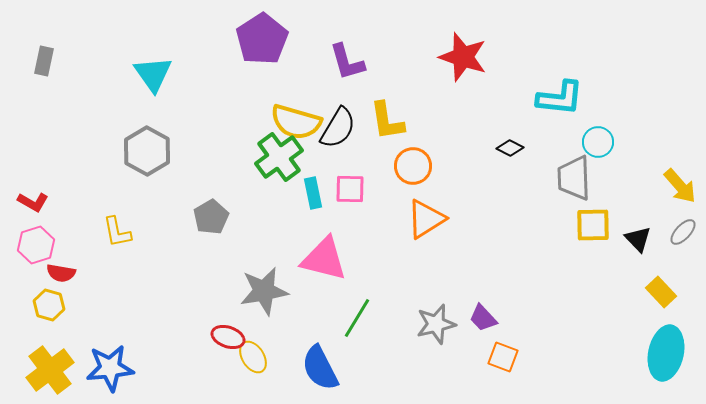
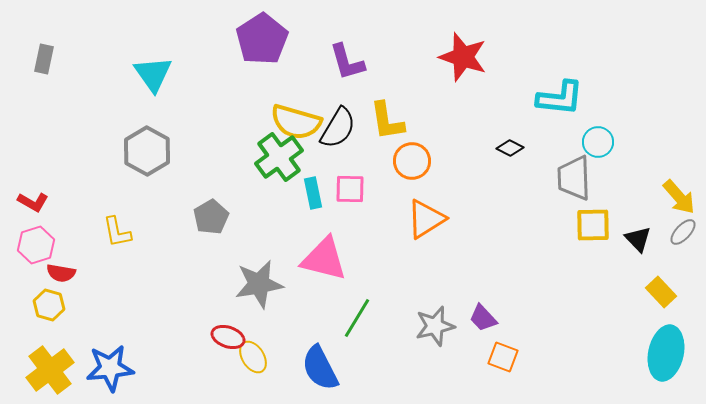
gray rectangle at (44, 61): moved 2 px up
orange circle at (413, 166): moved 1 px left, 5 px up
yellow arrow at (680, 186): moved 1 px left, 11 px down
gray star at (264, 291): moved 5 px left, 7 px up
gray star at (436, 324): moved 1 px left, 2 px down
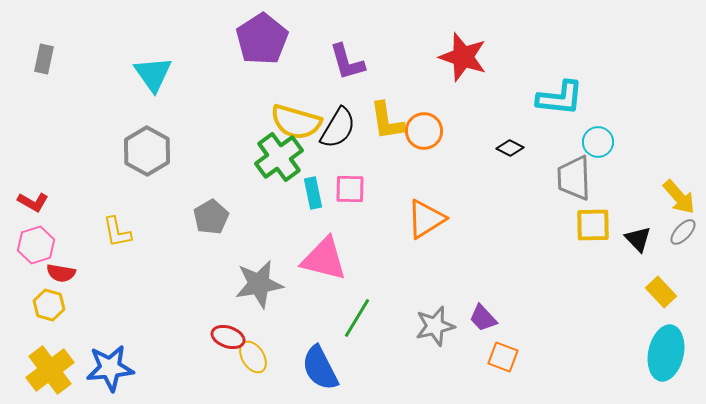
orange circle at (412, 161): moved 12 px right, 30 px up
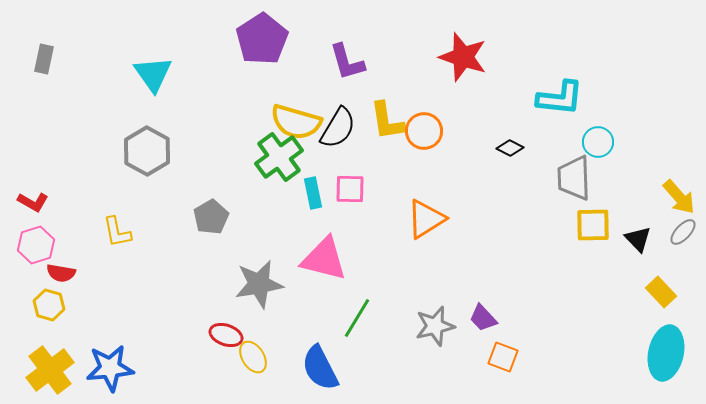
red ellipse at (228, 337): moved 2 px left, 2 px up
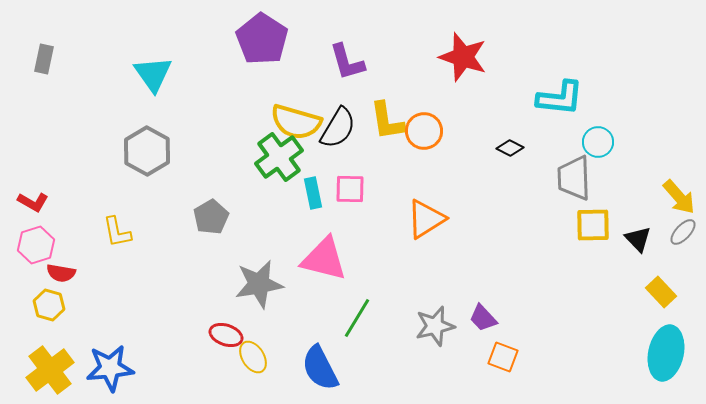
purple pentagon at (262, 39): rotated 6 degrees counterclockwise
